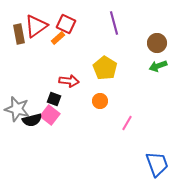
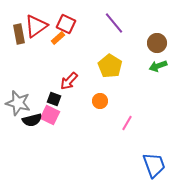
purple line: rotated 25 degrees counterclockwise
yellow pentagon: moved 5 px right, 2 px up
red arrow: rotated 126 degrees clockwise
gray star: moved 1 px right, 6 px up
pink square: rotated 12 degrees counterclockwise
blue trapezoid: moved 3 px left, 1 px down
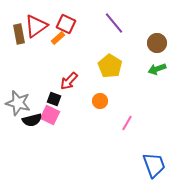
green arrow: moved 1 px left, 3 px down
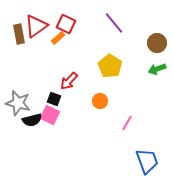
blue trapezoid: moved 7 px left, 4 px up
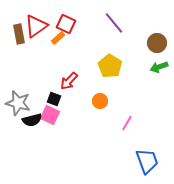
green arrow: moved 2 px right, 2 px up
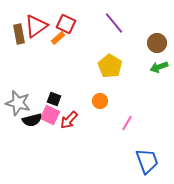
red arrow: moved 39 px down
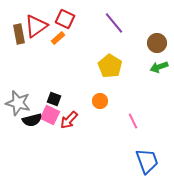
red square: moved 1 px left, 5 px up
pink line: moved 6 px right, 2 px up; rotated 56 degrees counterclockwise
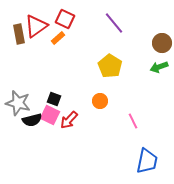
brown circle: moved 5 px right
blue trapezoid: rotated 32 degrees clockwise
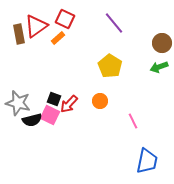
red arrow: moved 16 px up
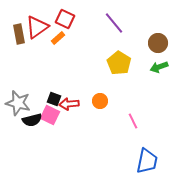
red triangle: moved 1 px right, 1 px down
brown circle: moved 4 px left
yellow pentagon: moved 9 px right, 3 px up
red arrow: rotated 42 degrees clockwise
